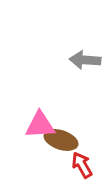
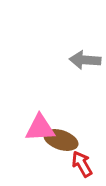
pink triangle: moved 3 px down
red arrow: moved 1 px up
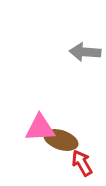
gray arrow: moved 8 px up
red arrow: moved 1 px up
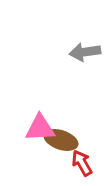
gray arrow: rotated 12 degrees counterclockwise
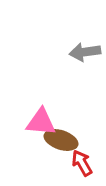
pink triangle: moved 1 px right, 6 px up; rotated 8 degrees clockwise
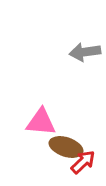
brown ellipse: moved 5 px right, 7 px down
red arrow: moved 1 px right, 1 px up; rotated 76 degrees clockwise
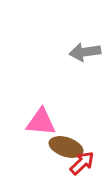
red arrow: moved 1 px left, 1 px down
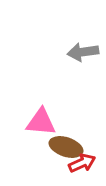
gray arrow: moved 2 px left
red arrow: rotated 20 degrees clockwise
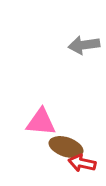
gray arrow: moved 1 px right, 7 px up
red arrow: rotated 144 degrees counterclockwise
